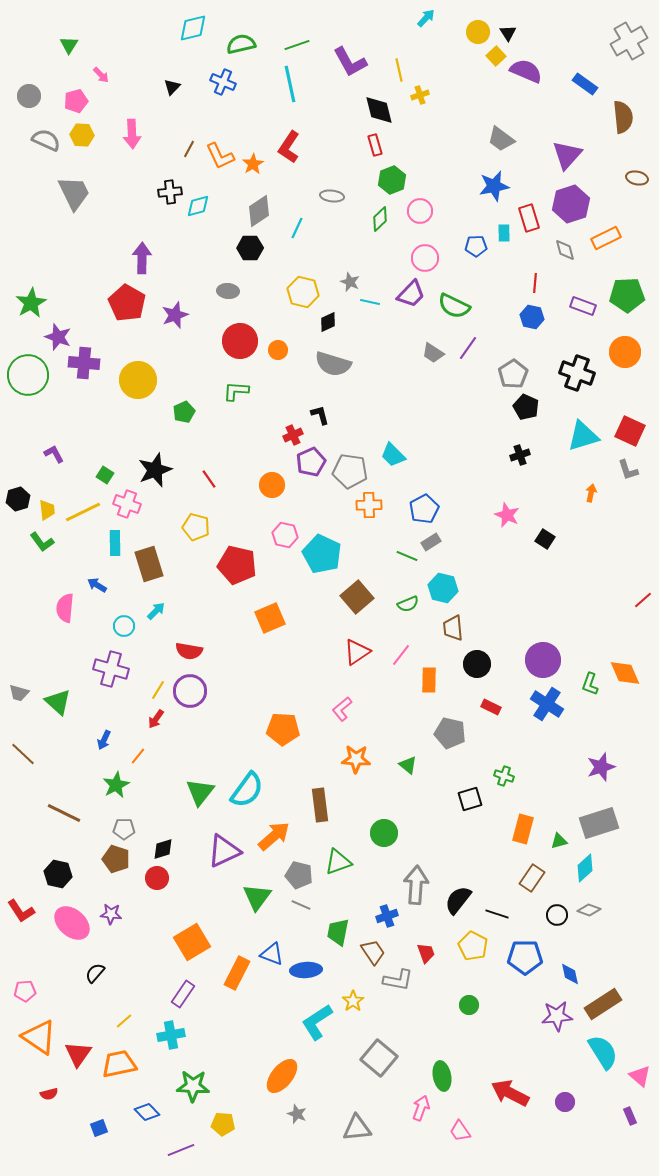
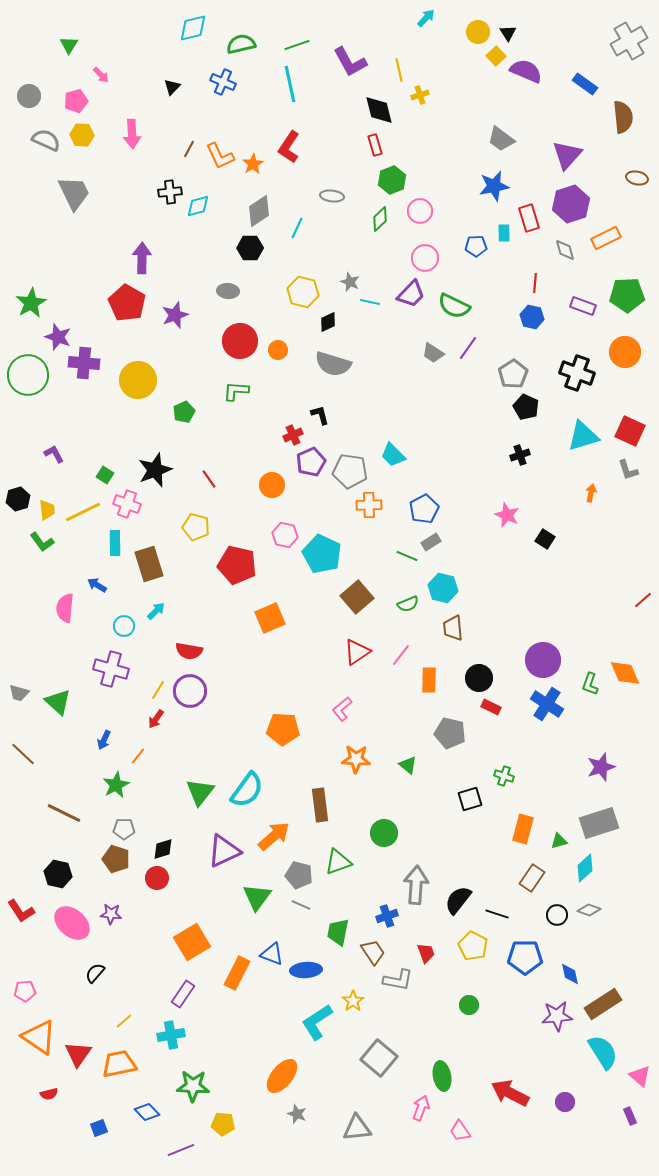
black circle at (477, 664): moved 2 px right, 14 px down
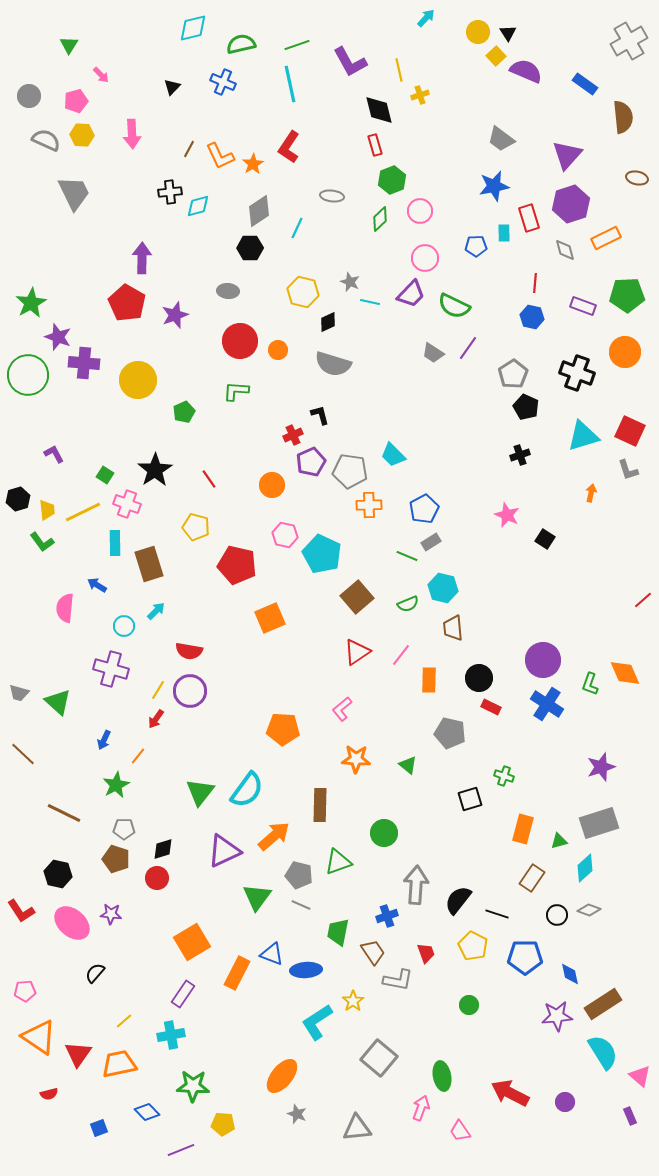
black star at (155, 470): rotated 12 degrees counterclockwise
brown rectangle at (320, 805): rotated 8 degrees clockwise
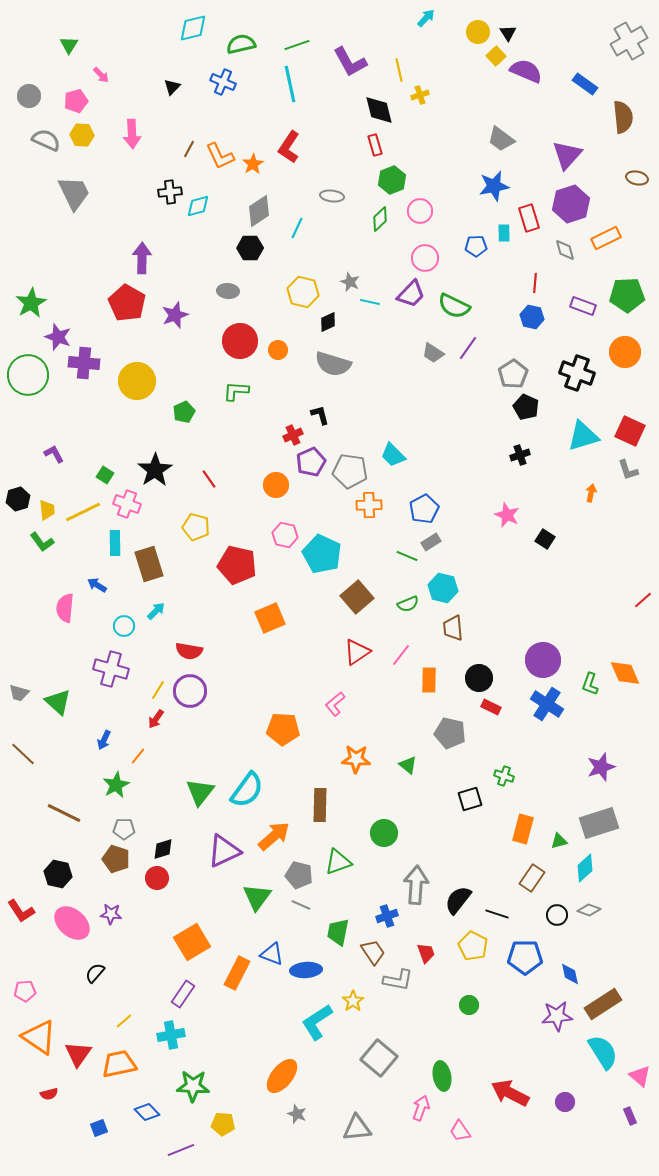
yellow circle at (138, 380): moved 1 px left, 1 px down
orange circle at (272, 485): moved 4 px right
pink L-shape at (342, 709): moved 7 px left, 5 px up
